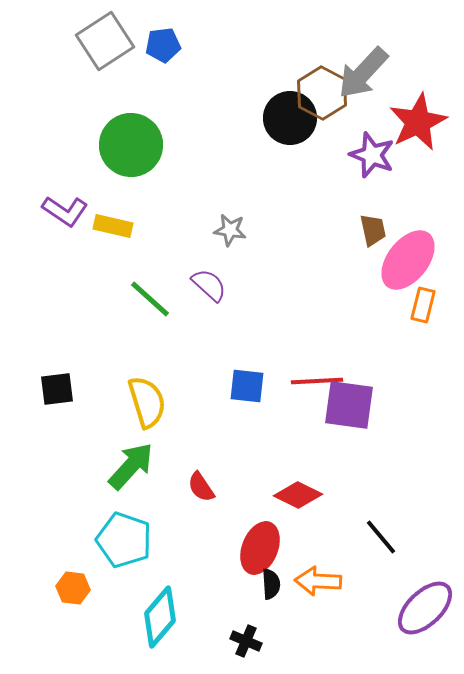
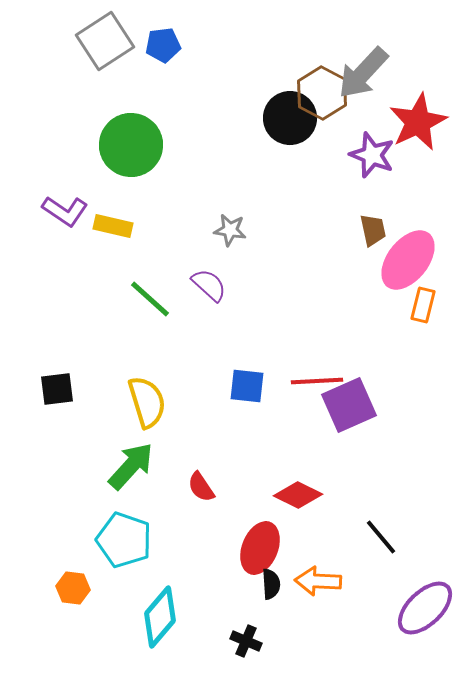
purple square: rotated 32 degrees counterclockwise
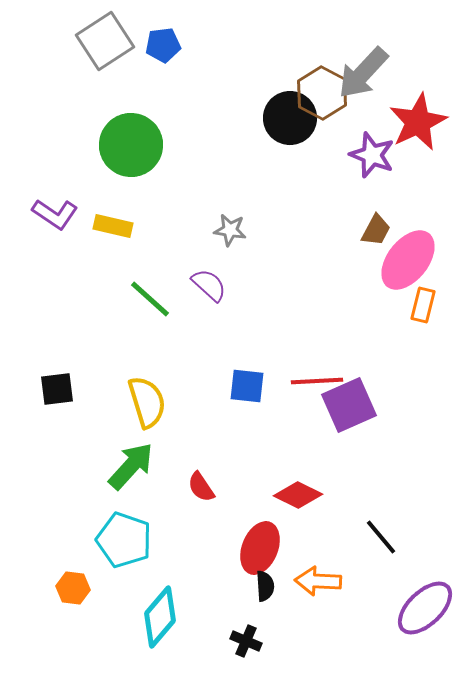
purple L-shape: moved 10 px left, 3 px down
brown trapezoid: moved 3 px right; rotated 40 degrees clockwise
black semicircle: moved 6 px left, 2 px down
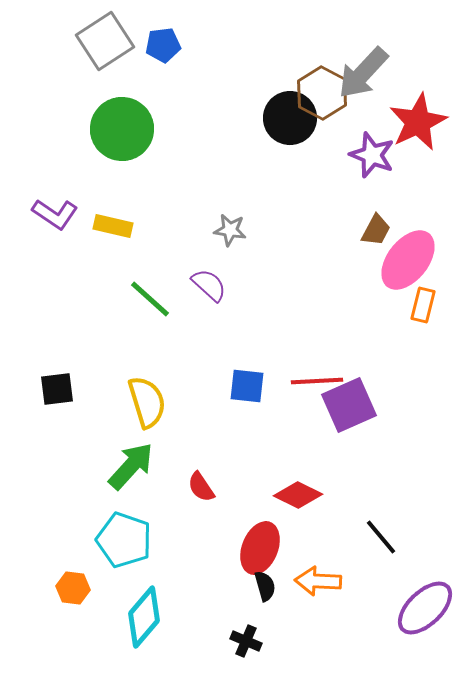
green circle: moved 9 px left, 16 px up
black semicircle: rotated 12 degrees counterclockwise
cyan diamond: moved 16 px left
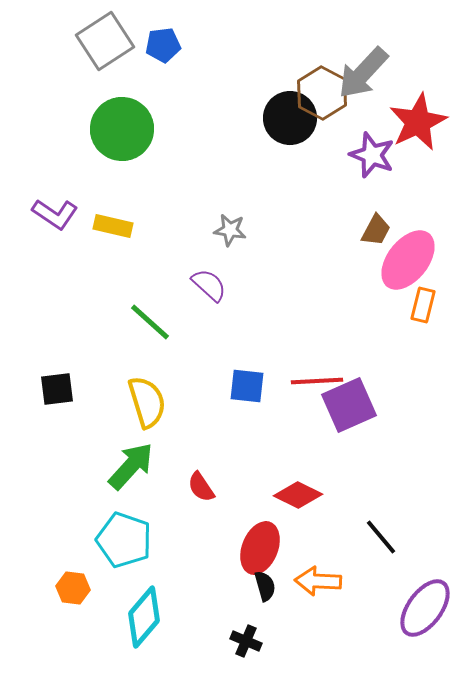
green line: moved 23 px down
purple ellipse: rotated 10 degrees counterclockwise
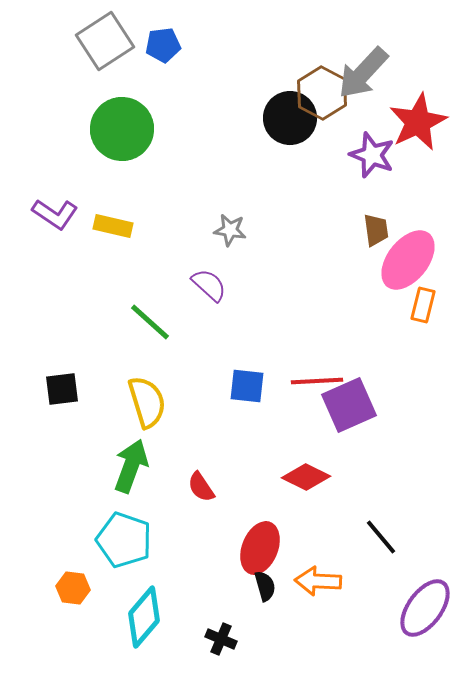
brown trapezoid: rotated 36 degrees counterclockwise
black square: moved 5 px right
green arrow: rotated 22 degrees counterclockwise
red diamond: moved 8 px right, 18 px up
black cross: moved 25 px left, 2 px up
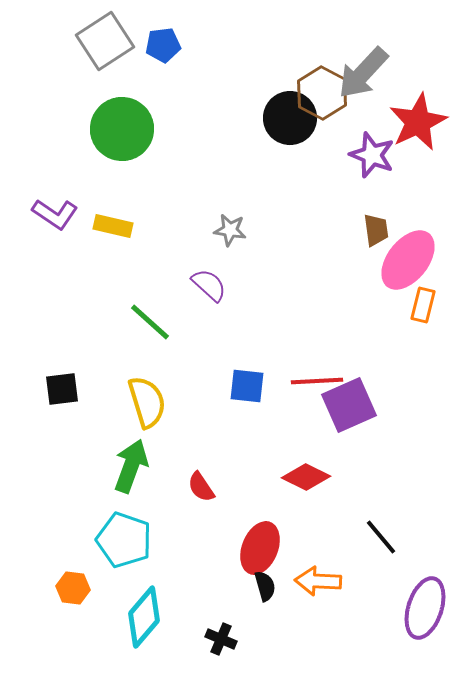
purple ellipse: rotated 18 degrees counterclockwise
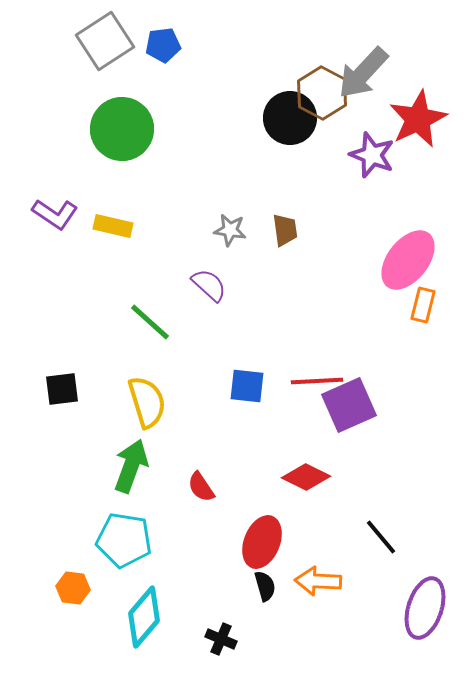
red star: moved 3 px up
brown trapezoid: moved 91 px left
cyan pentagon: rotated 10 degrees counterclockwise
red ellipse: moved 2 px right, 6 px up
